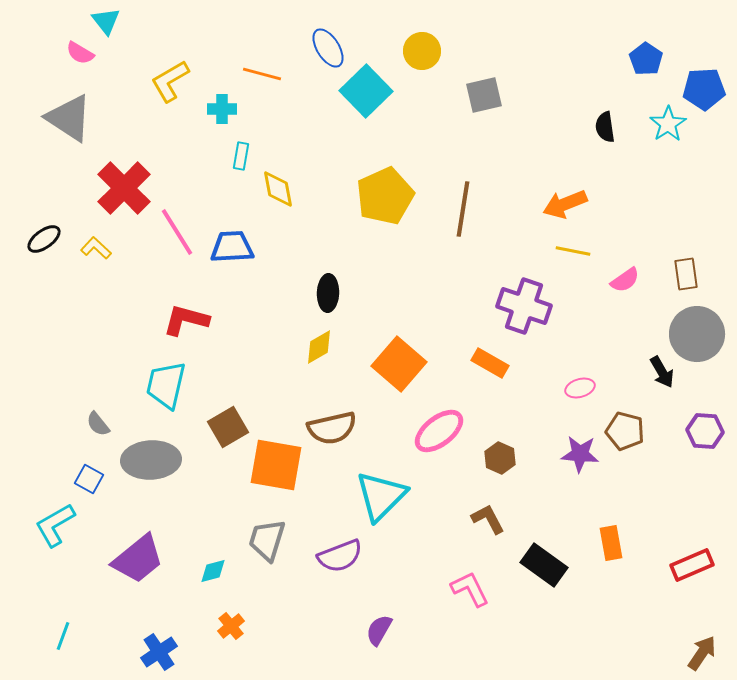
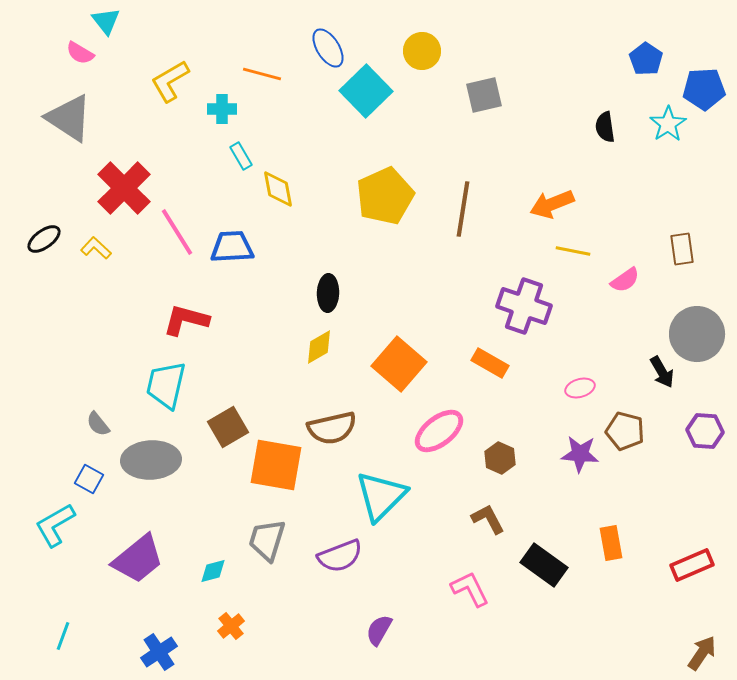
cyan rectangle at (241, 156): rotated 40 degrees counterclockwise
orange arrow at (565, 204): moved 13 px left
brown rectangle at (686, 274): moved 4 px left, 25 px up
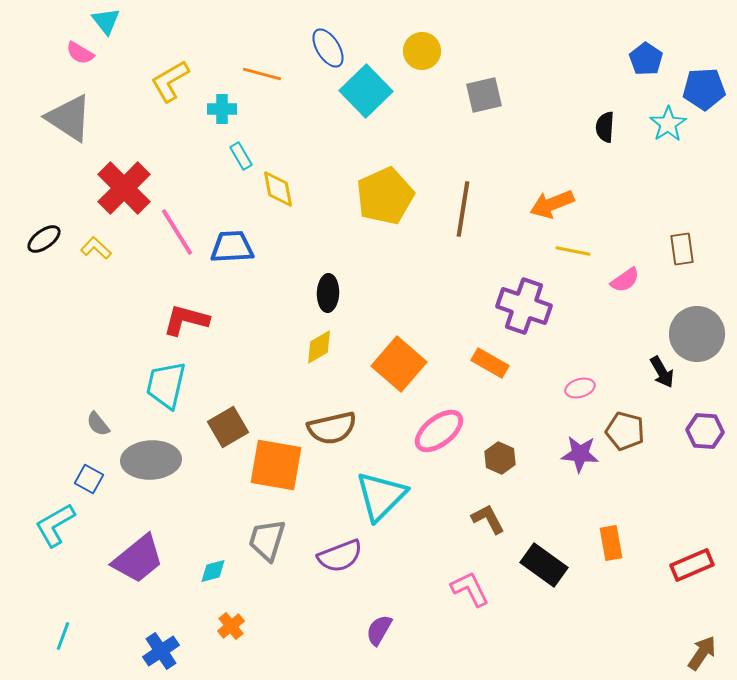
black semicircle at (605, 127): rotated 12 degrees clockwise
blue cross at (159, 652): moved 2 px right, 1 px up
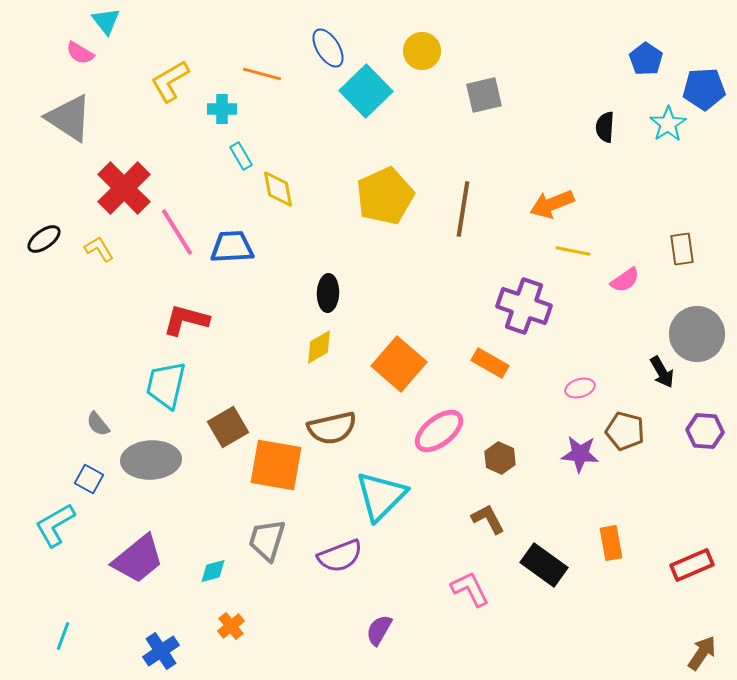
yellow L-shape at (96, 248): moved 3 px right, 1 px down; rotated 16 degrees clockwise
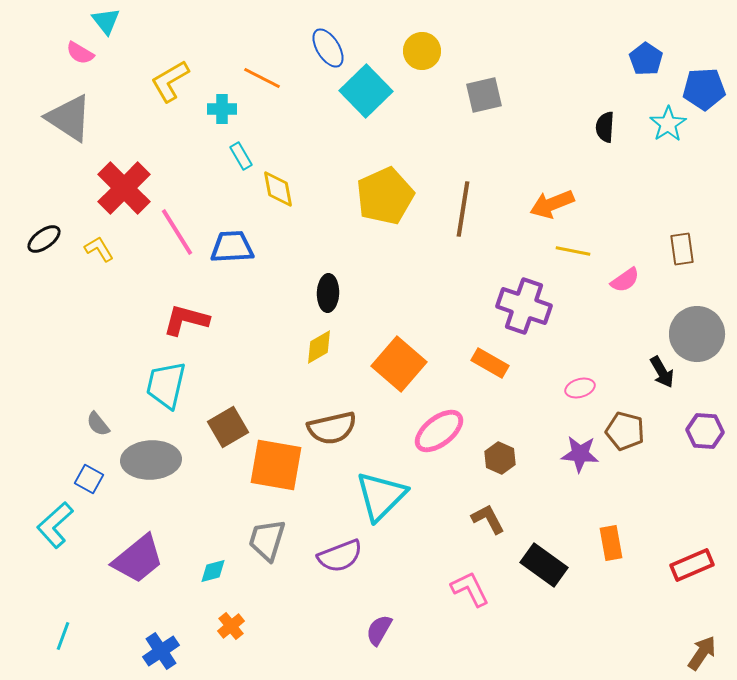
orange line at (262, 74): moved 4 px down; rotated 12 degrees clockwise
cyan L-shape at (55, 525): rotated 12 degrees counterclockwise
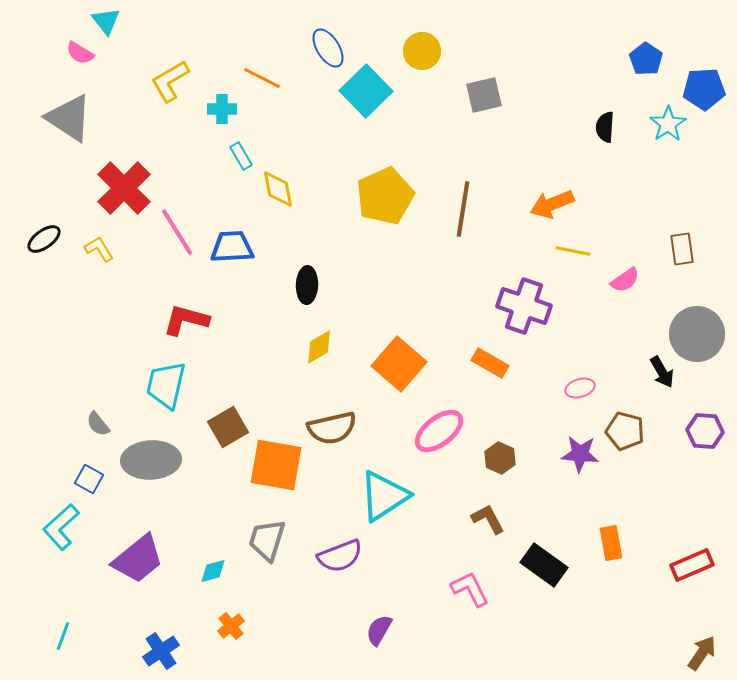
black ellipse at (328, 293): moved 21 px left, 8 px up
cyan triangle at (381, 496): moved 3 px right; rotated 12 degrees clockwise
cyan L-shape at (55, 525): moved 6 px right, 2 px down
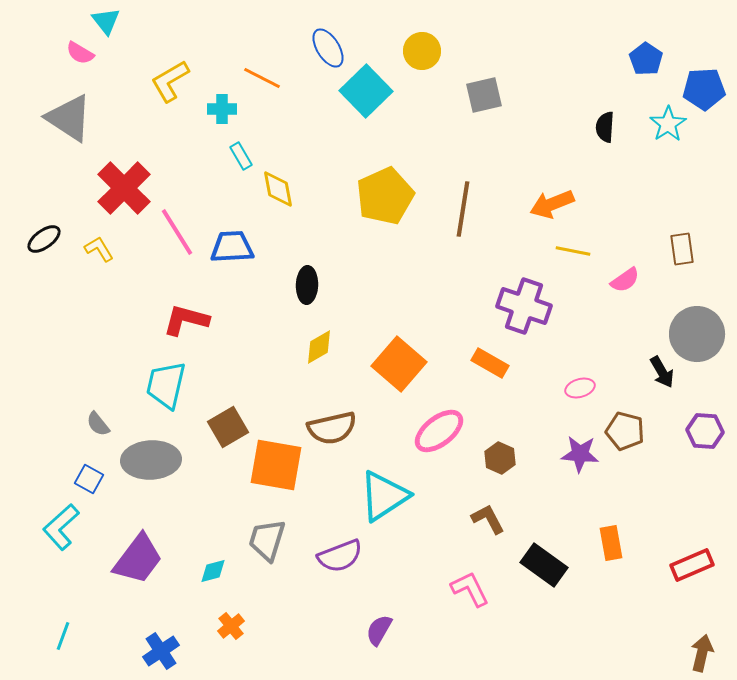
purple trapezoid at (138, 559): rotated 14 degrees counterclockwise
brown arrow at (702, 653): rotated 21 degrees counterclockwise
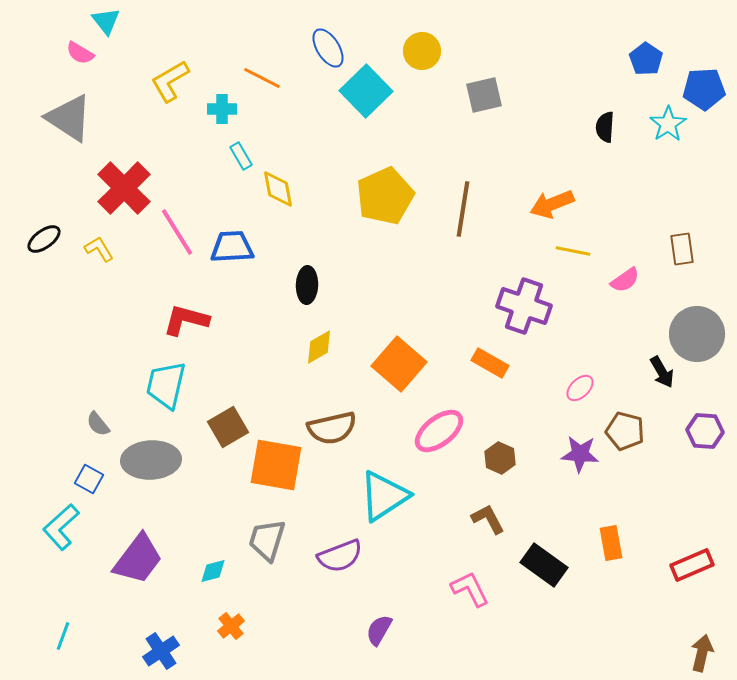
pink ellipse at (580, 388): rotated 28 degrees counterclockwise
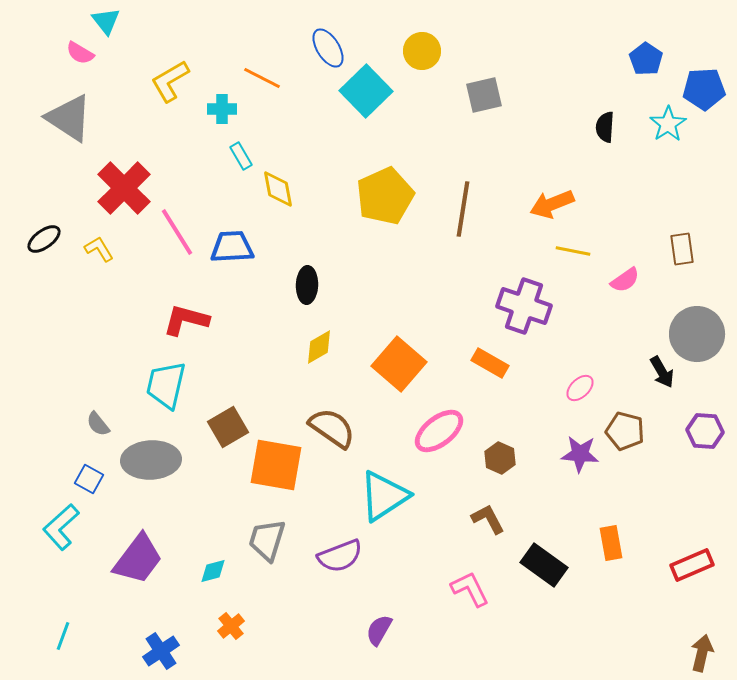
brown semicircle at (332, 428): rotated 132 degrees counterclockwise
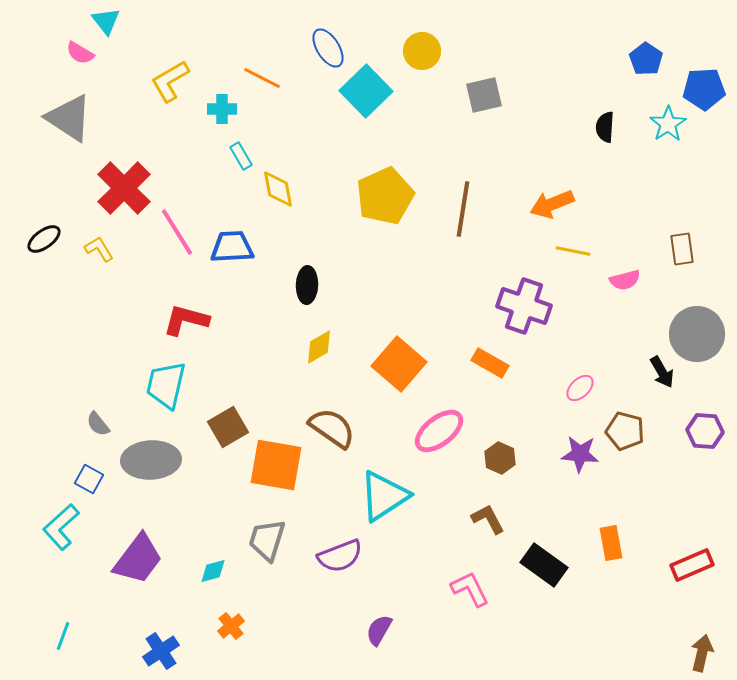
pink semicircle at (625, 280): rotated 20 degrees clockwise
